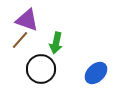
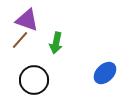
black circle: moved 7 px left, 11 px down
blue ellipse: moved 9 px right
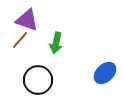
black circle: moved 4 px right
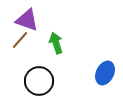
green arrow: rotated 150 degrees clockwise
blue ellipse: rotated 20 degrees counterclockwise
black circle: moved 1 px right, 1 px down
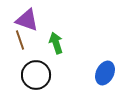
brown line: rotated 60 degrees counterclockwise
black circle: moved 3 px left, 6 px up
